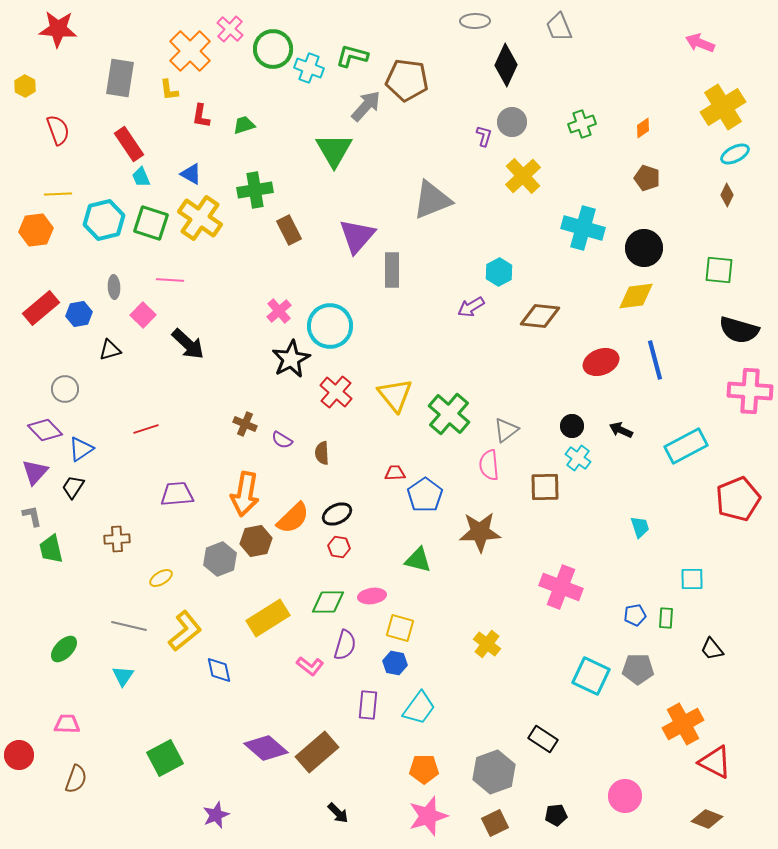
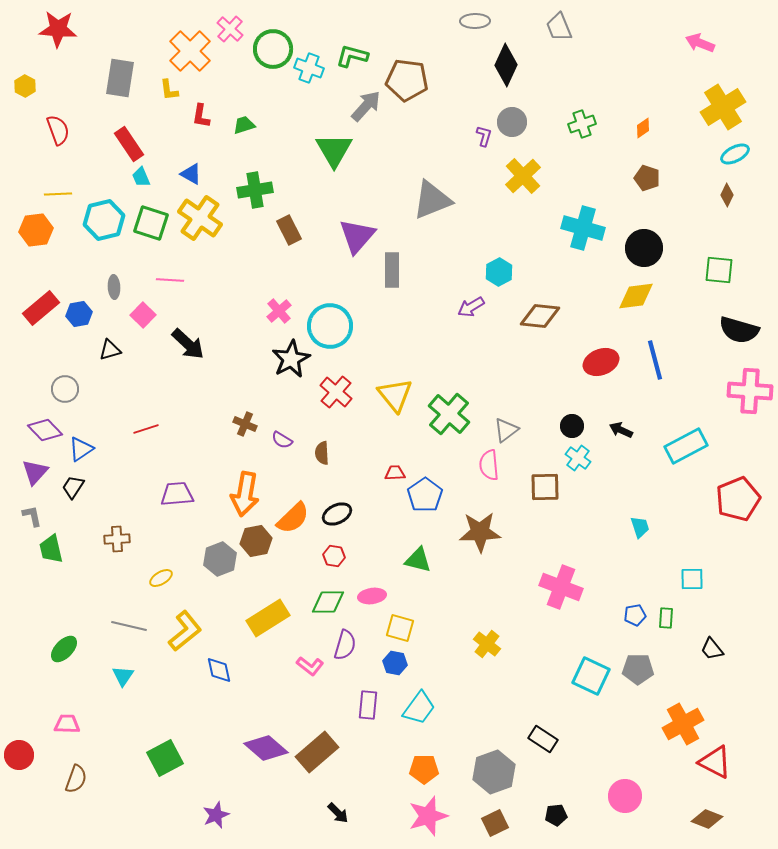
red hexagon at (339, 547): moved 5 px left, 9 px down
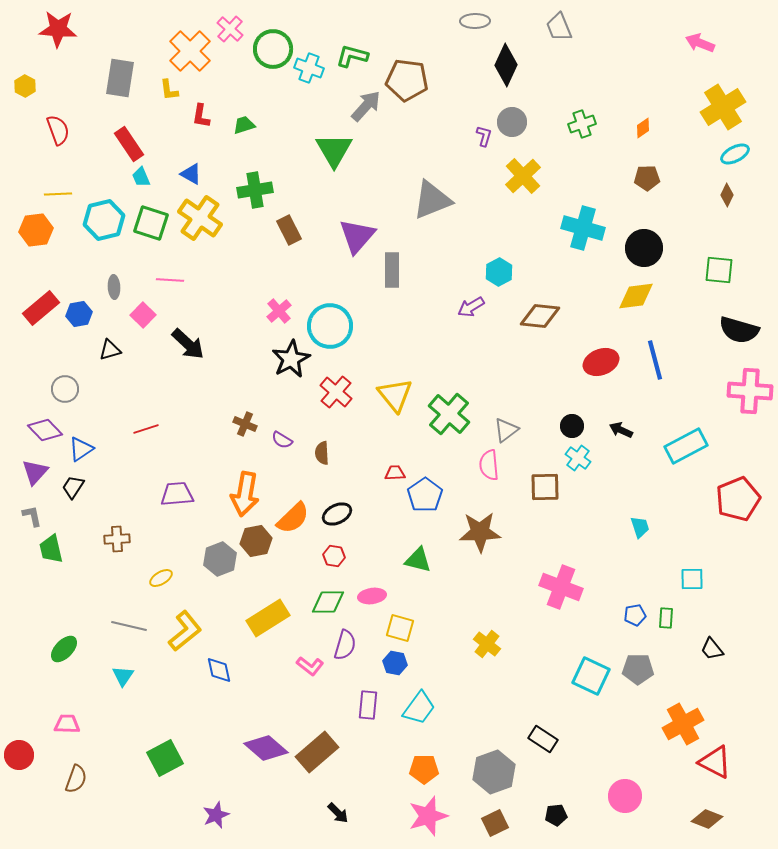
brown pentagon at (647, 178): rotated 20 degrees counterclockwise
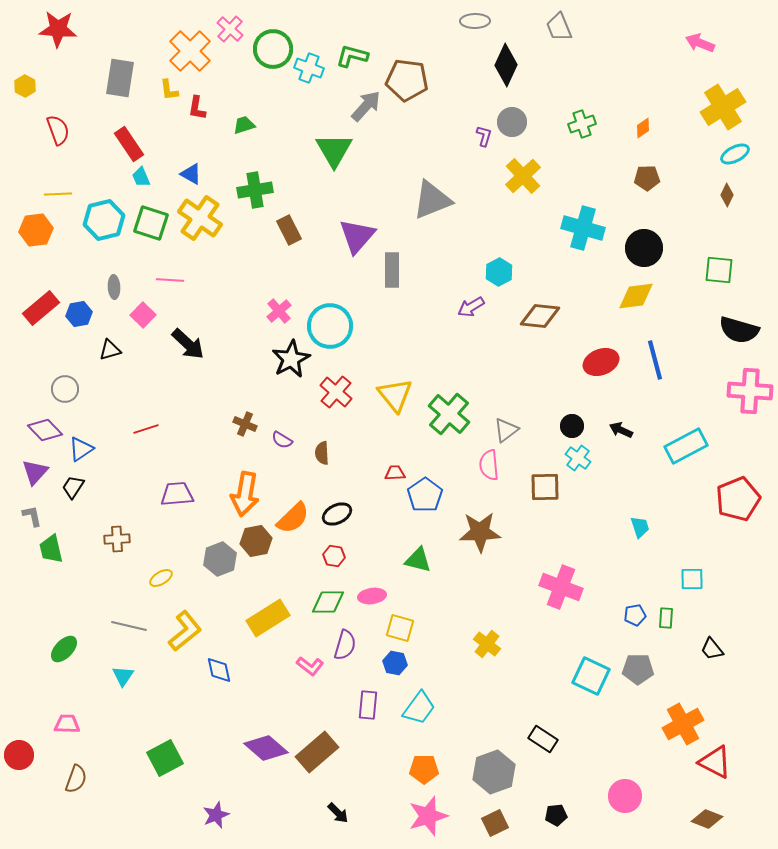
red L-shape at (201, 116): moved 4 px left, 8 px up
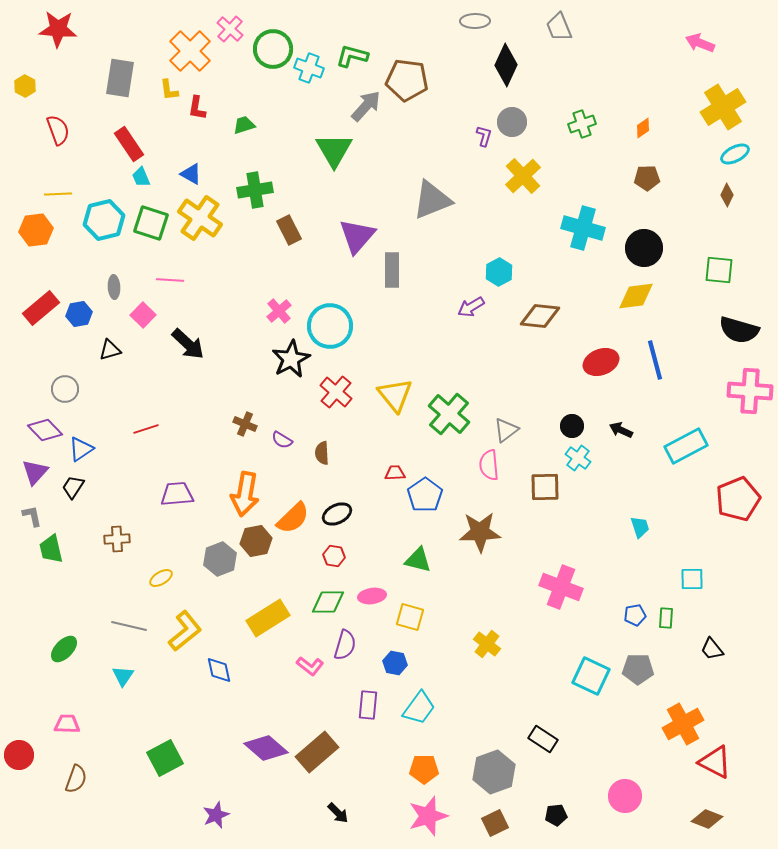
yellow square at (400, 628): moved 10 px right, 11 px up
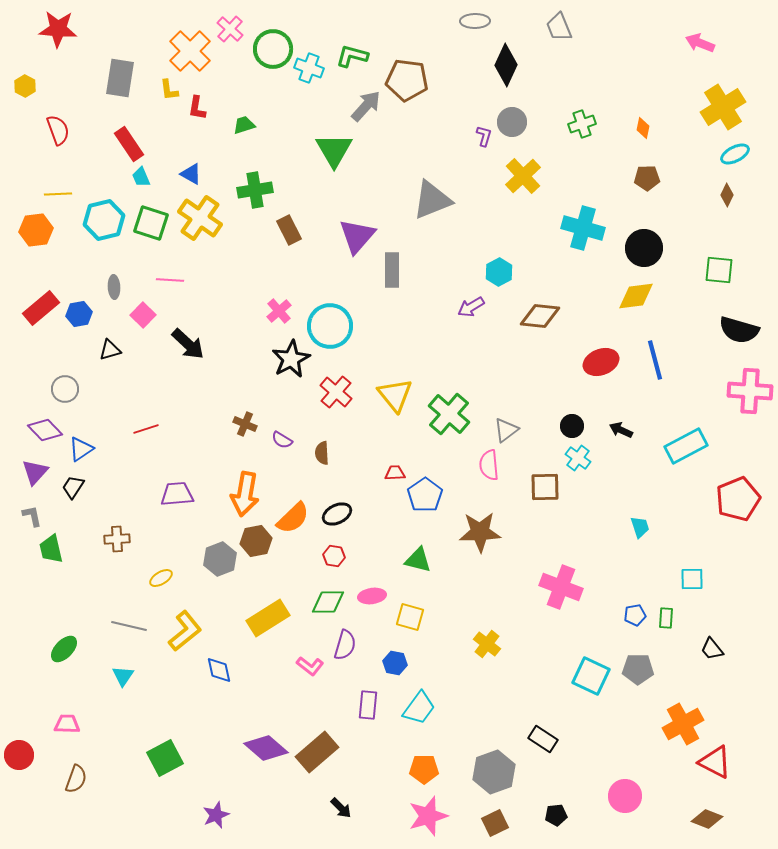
orange diamond at (643, 128): rotated 45 degrees counterclockwise
black arrow at (338, 813): moved 3 px right, 5 px up
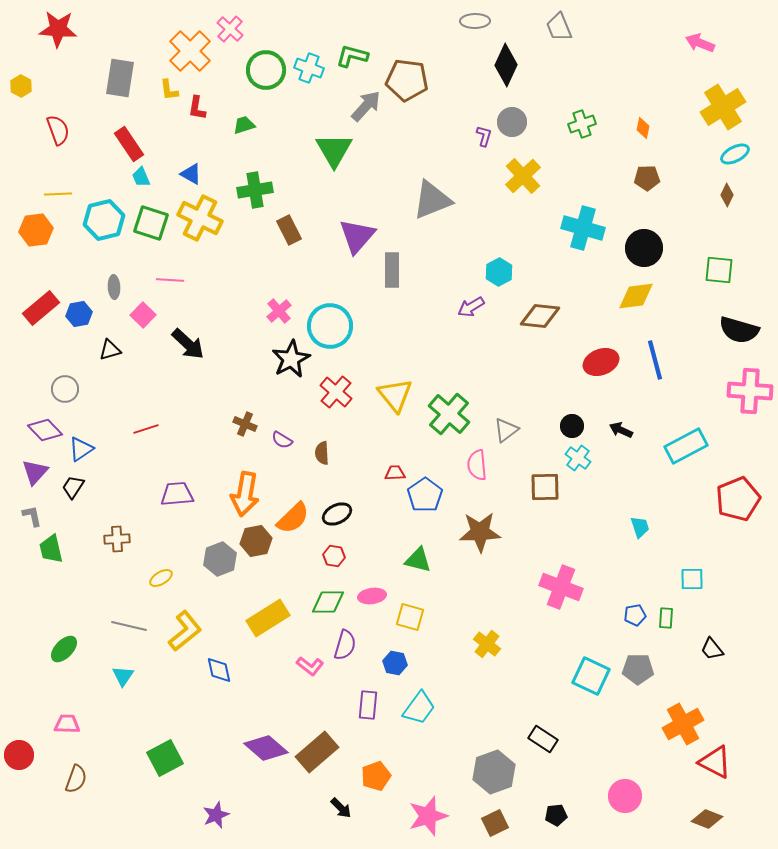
green circle at (273, 49): moved 7 px left, 21 px down
yellow hexagon at (25, 86): moved 4 px left
yellow cross at (200, 218): rotated 9 degrees counterclockwise
pink semicircle at (489, 465): moved 12 px left
orange pentagon at (424, 769): moved 48 px left, 7 px down; rotated 20 degrees counterclockwise
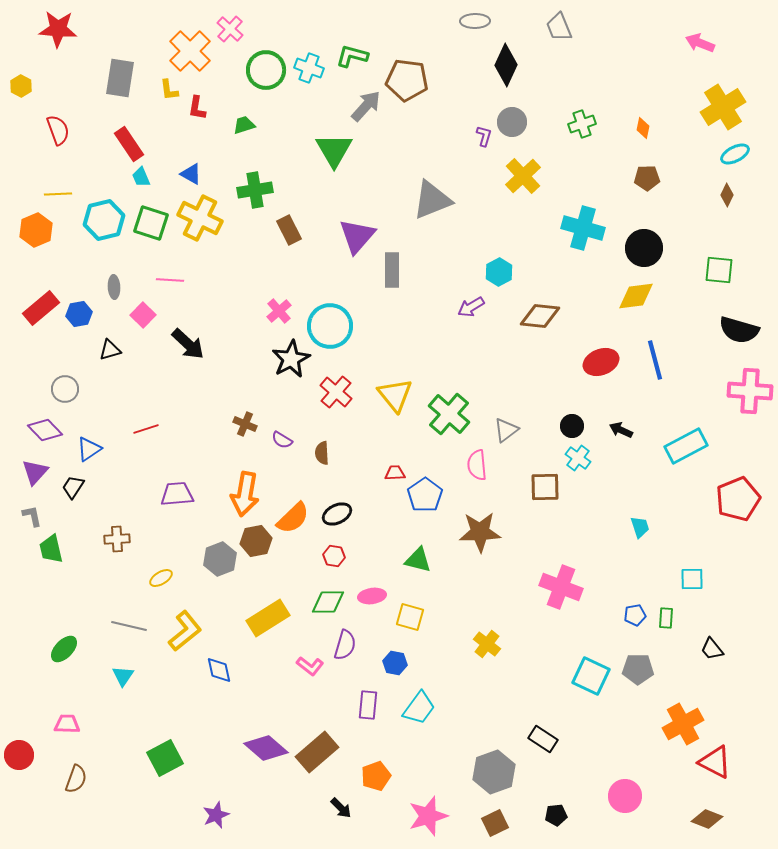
orange hexagon at (36, 230): rotated 16 degrees counterclockwise
blue triangle at (81, 449): moved 8 px right
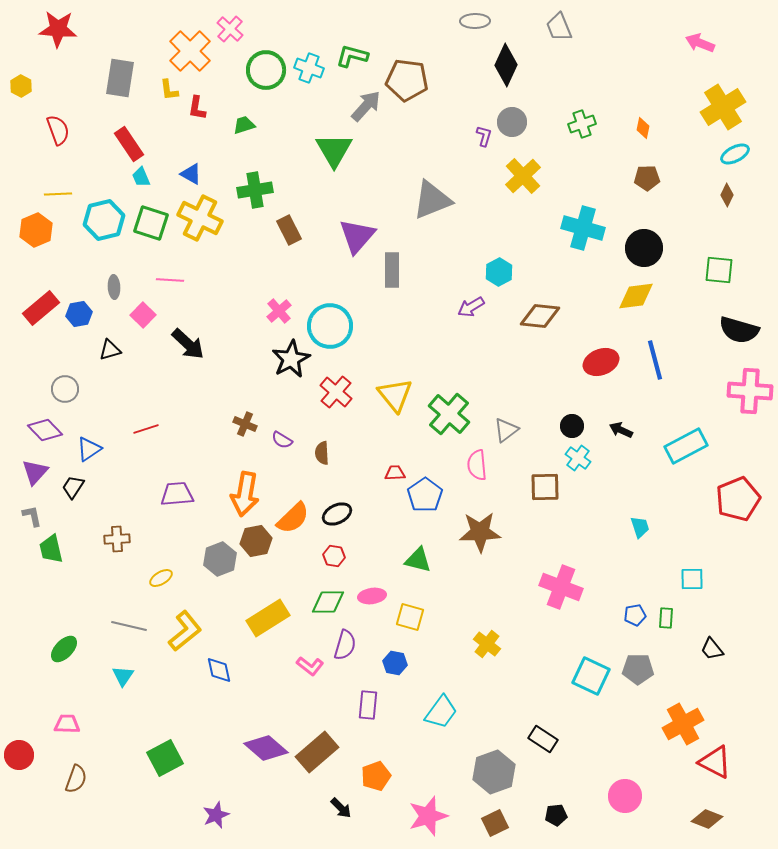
cyan trapezoid at (419, 708): moved 22 px right, 4 px down
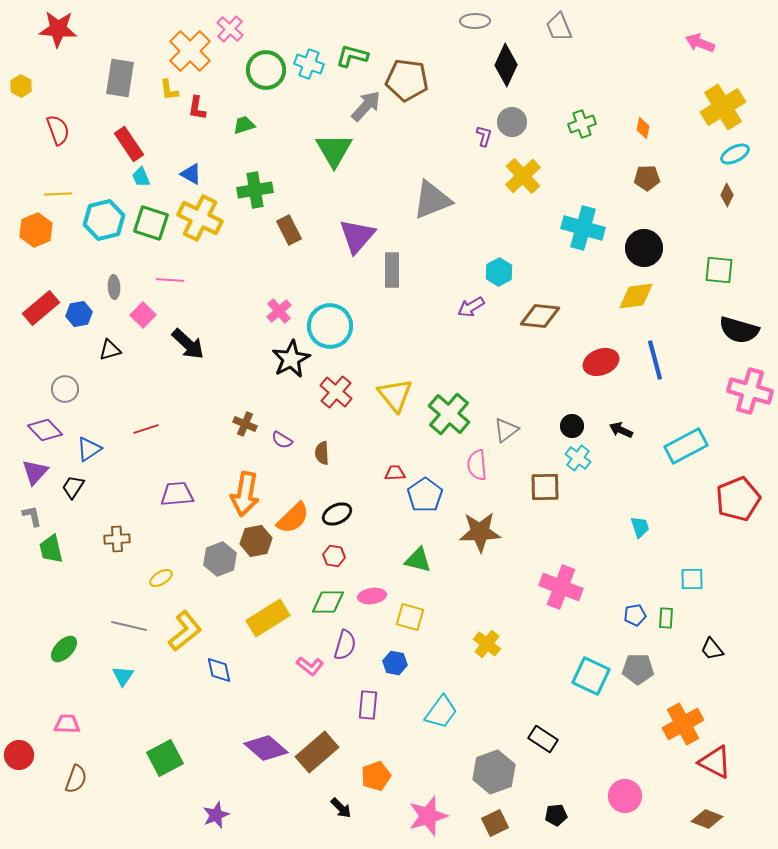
cyan cross at (309, 68): moved 4 px up
pink cross at (750, 391): rotated 12 degrees clockwise
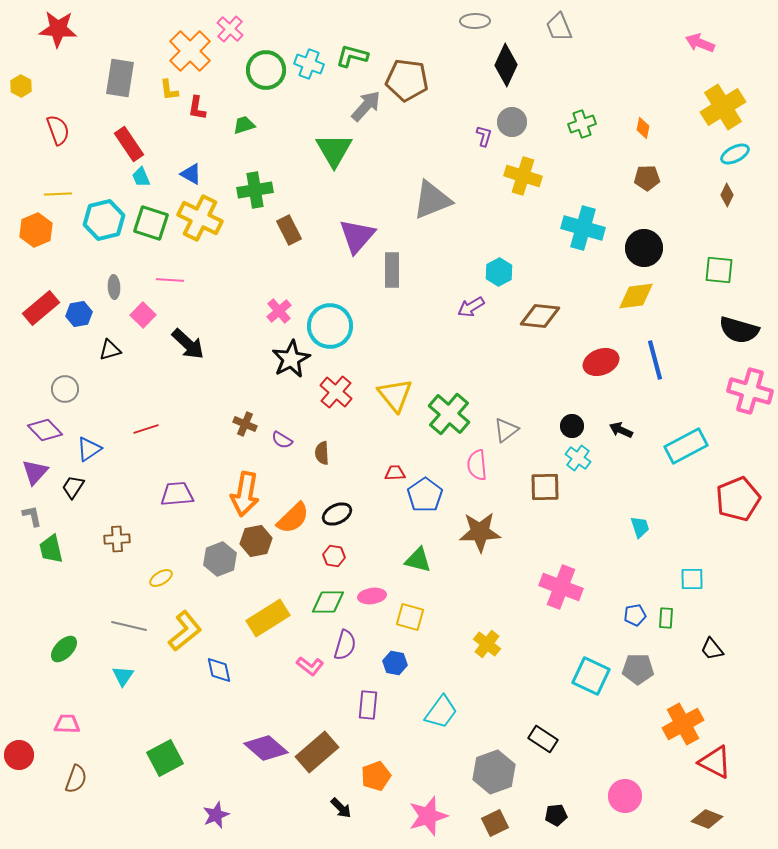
yellow cross at (523, 176): rotated 30 degrees counterclockwise
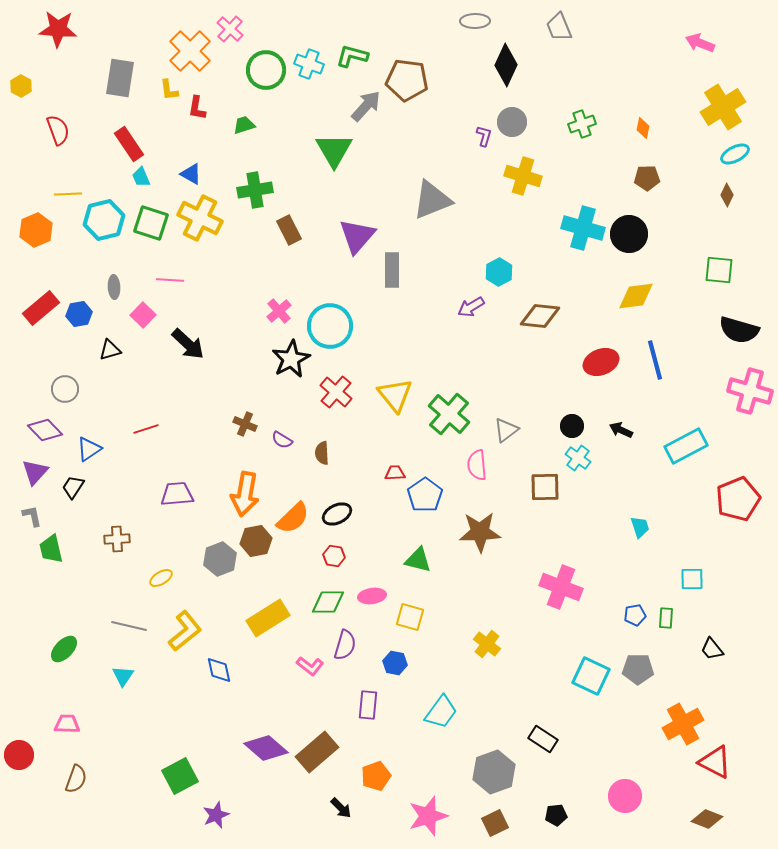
yellow line at (58, 194): moved 10 px right
black circle at (644, 248): moved 15 px left, 14 px up
green square at (165, 758): moved 15 px right, 18 px down
